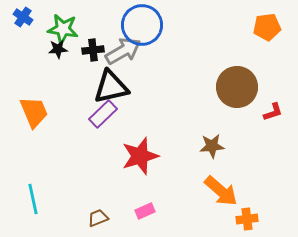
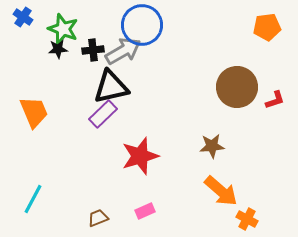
green star: rotated 12 degrees clockwise
red L-shape: moved 2 px right, 12 px up
cyan line: rotated 40 degrees clockwise
orange cross: rotated 35 degrees clockwise
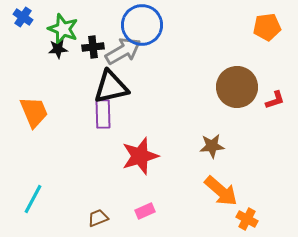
black cross: moved 3 px up
purple rectangle: rotated 48 degrees counterclockwise
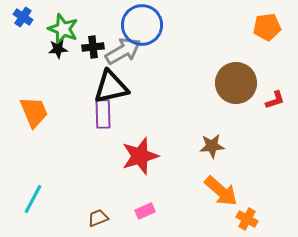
brown circle: moved 1 px left, 4 px up
